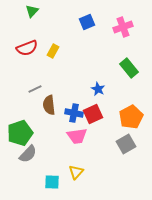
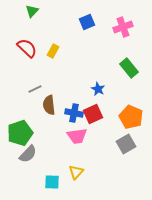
red semicircle: rotated 115 degrees counterclockwise
orange pentagon: rotated 20 degrees counterclockwise
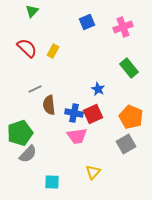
yellow triangle: moved 17 px right
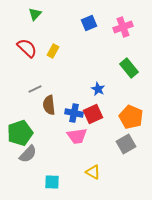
green triangle: moved 3 px right, 3 px down
blue square: moved 2 px right, 1 px down
yellow triangle: rotated 42 degrees counterclockwise
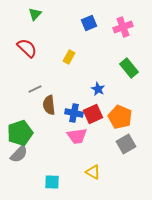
yellow rectangle: moved 16 px right, 6 px down
orange pentagon: moved 11 px left
gray semicircle: moved 9 px left
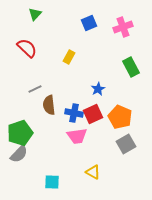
green rectangle: moved 2 px right, 1 px up; rotated 12 degrees clockwise
blue star: rotated 16 degrees clockwise
